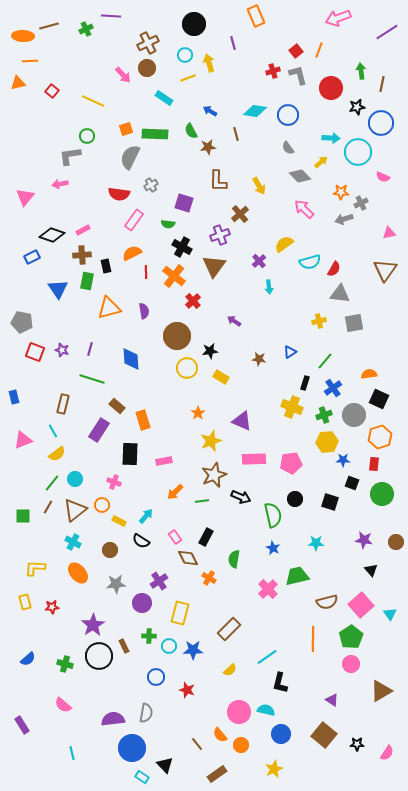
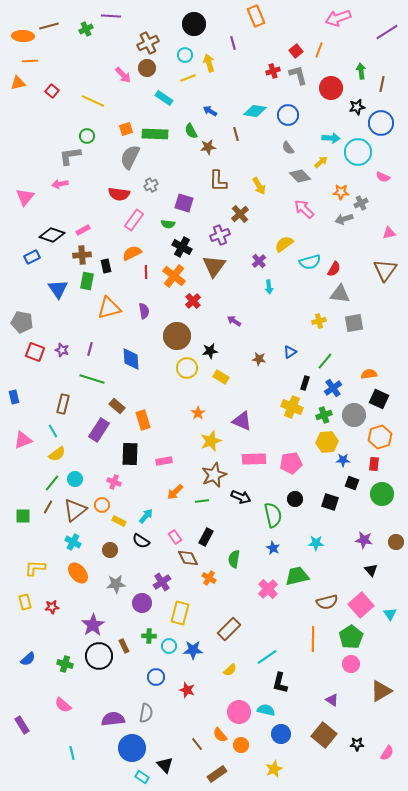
purple cross at (159, 581): moved 3 px right, 1 px down
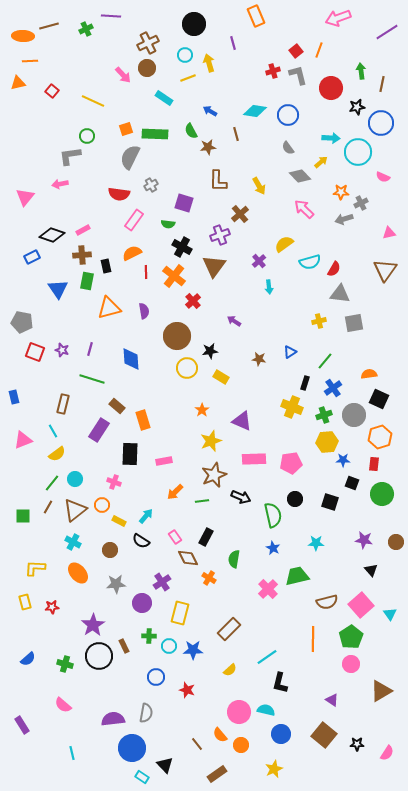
orange star at (198, 413): moved 4 px right, 3 px up
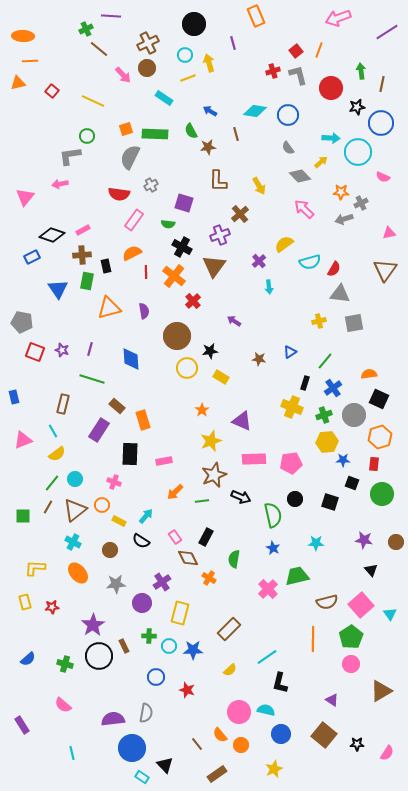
brown line at (49, 26): moved 50 px right, 23 px down; rotated 54 degrees clockwise
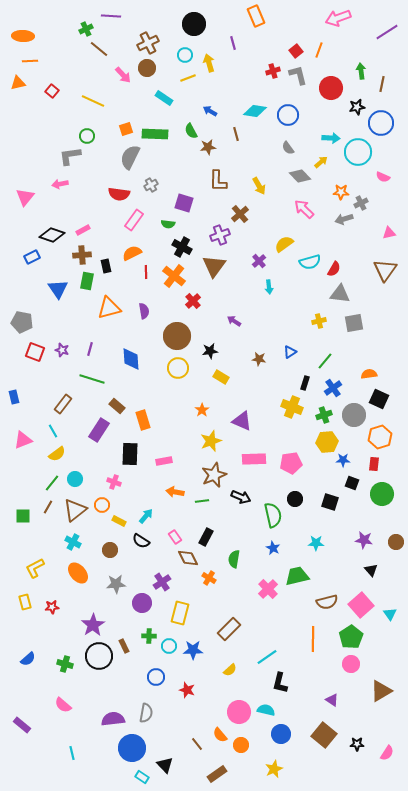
yellow circle at (187, 368): moved 9 px left
brown rectangle at (63, 404): rotated 24 degrees clockwise
orange arrow at (175, 492): rotated 54 degrees clockwise
yellow L-shape at (35, 568): rotated 30 degrees counterclockwise
purple rectangle at (22, 725): rotated 18 degrees counterclockwise
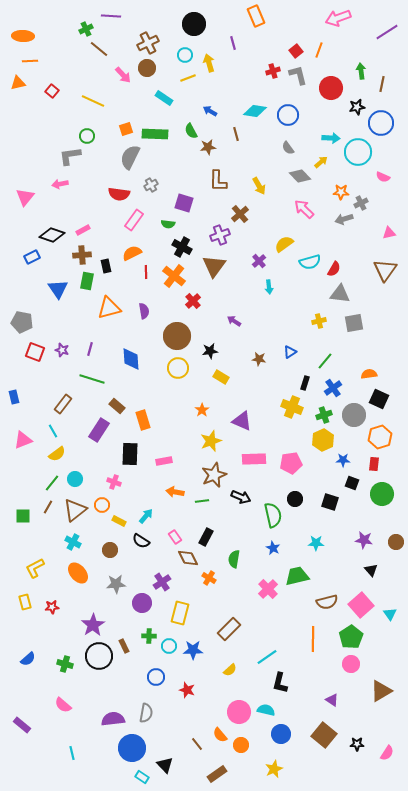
yellow hexagon at (327, 442): moved 4 px left, 2 px up; rotated 20 degrees counterclockwise
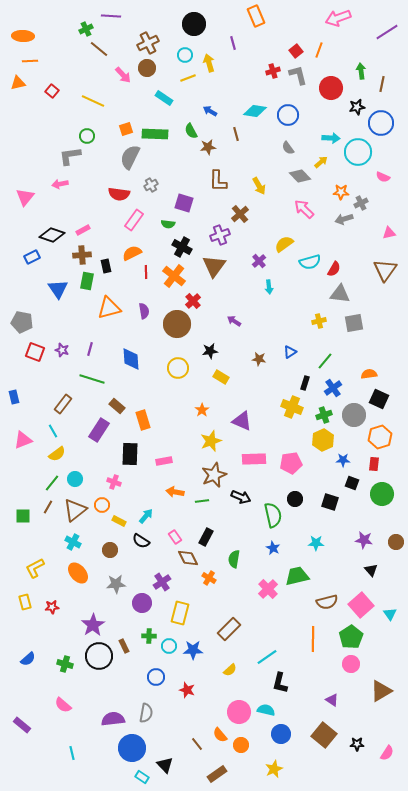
brown circle at (177, 336): moved 12 px up
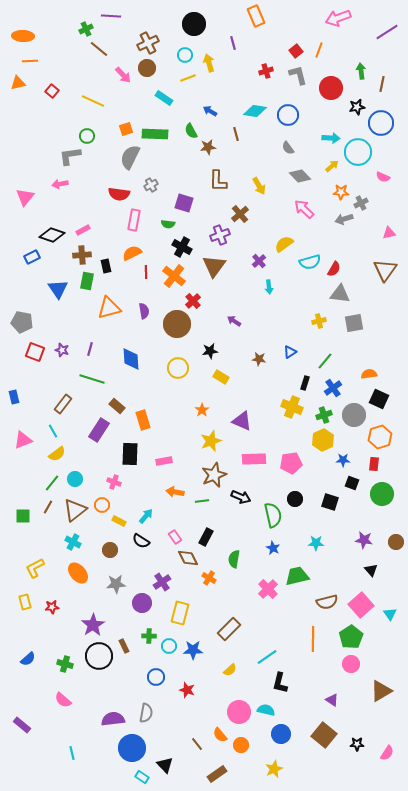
red cross at (273, 71): moved 7 px left
yellow arrow at (321, 162): moved 11 px right, 4 px down
pink rectangle at (134, 220): rotated 25 degrees counterclockwise
pink semicircle at (63, 705): moved 5 px up
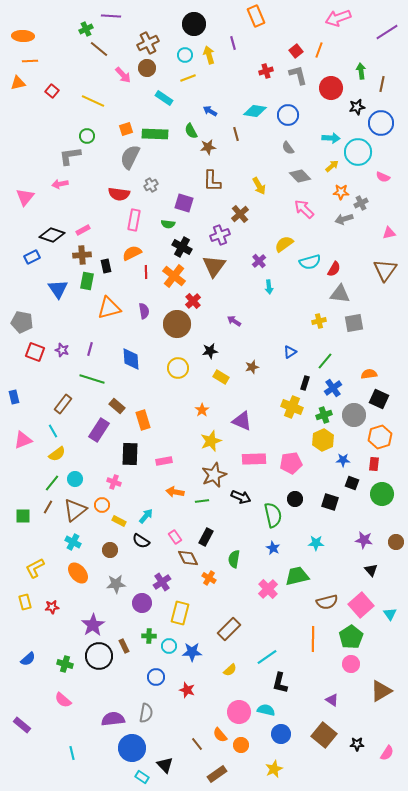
yellow arrow at (209, 63): moved 8 px up
brown L-shape at (218, 181): moved 6 px left
brown star at (259, 359): moved 7 px left, 8 px down; rotated 24 degrees counterclockwise
blue star at (193, 650): moved 1 px left, 2 px down
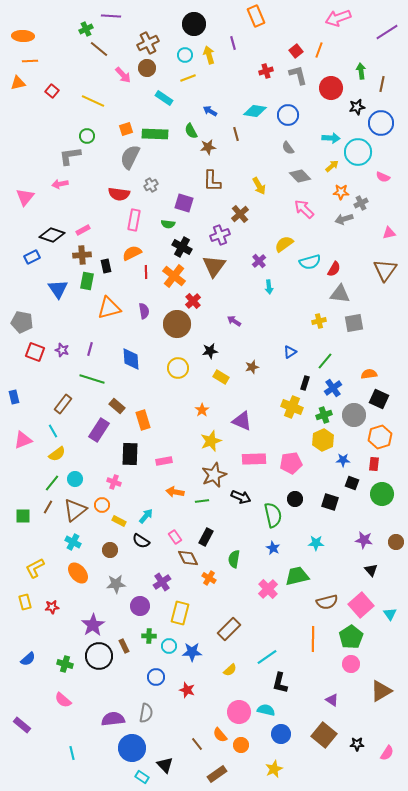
purple circle at (142, 603): moved 2 px left, 3 px down
